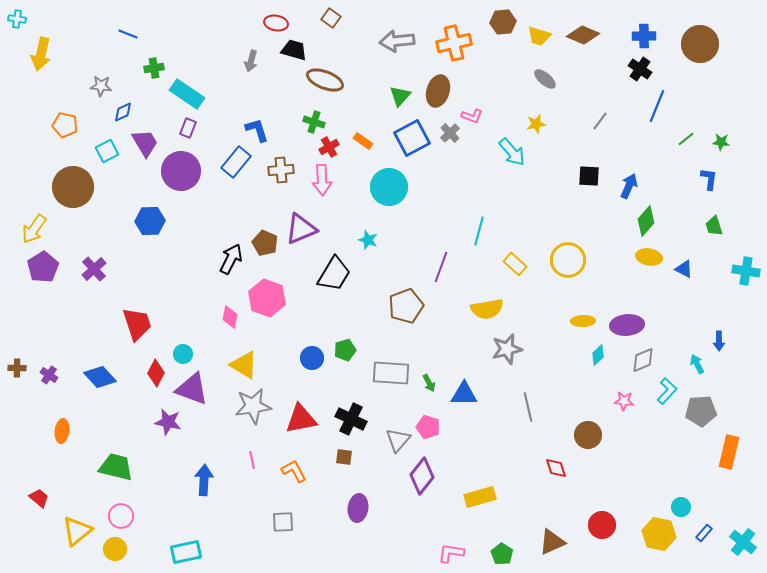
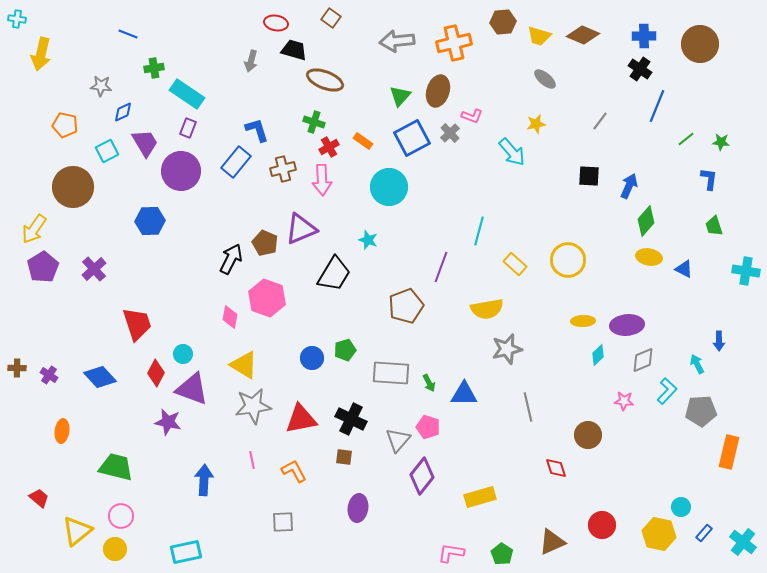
brown cross at (281, 170): moved 2 px right, 1 px up; rotated 10 degrees counterclockwise
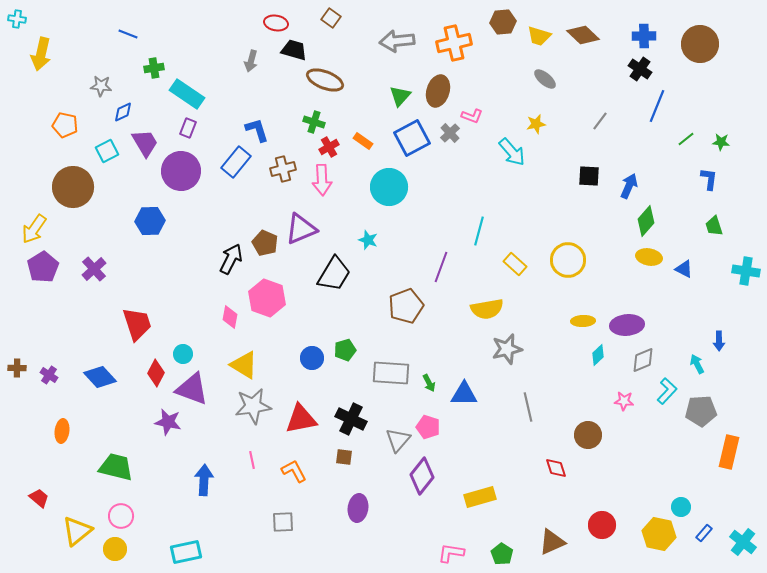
brown diamond at (583, 35): rotated 20 degrees clockwise
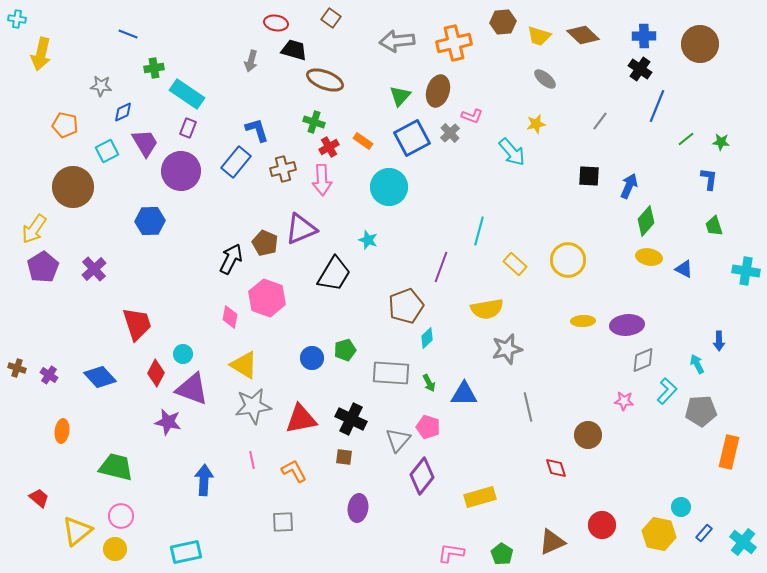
cyan diamond at (598, 355): moved 171 px left, 17 px up
brown cross at (17, 368): rotated 18 degrees clockwise
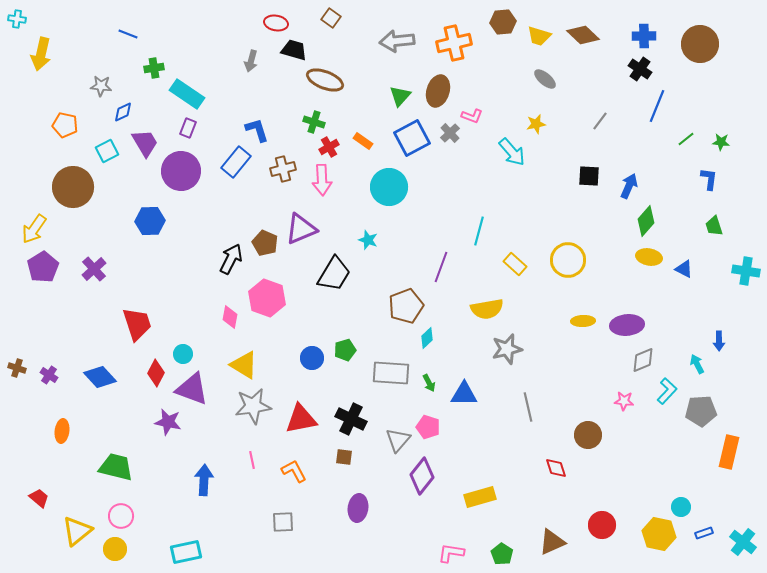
blue rectangle at (704, 533): rotated 30 degrees clockwise
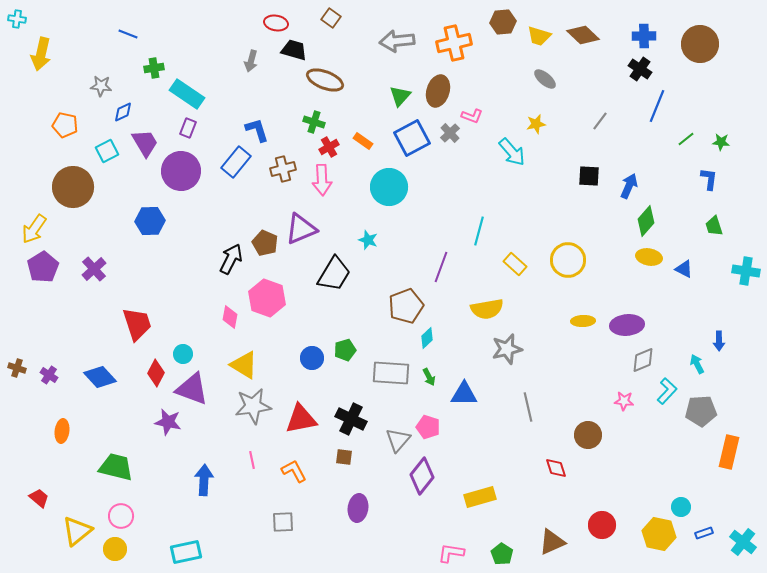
green arrow at (429, 383): moved 6 px up
